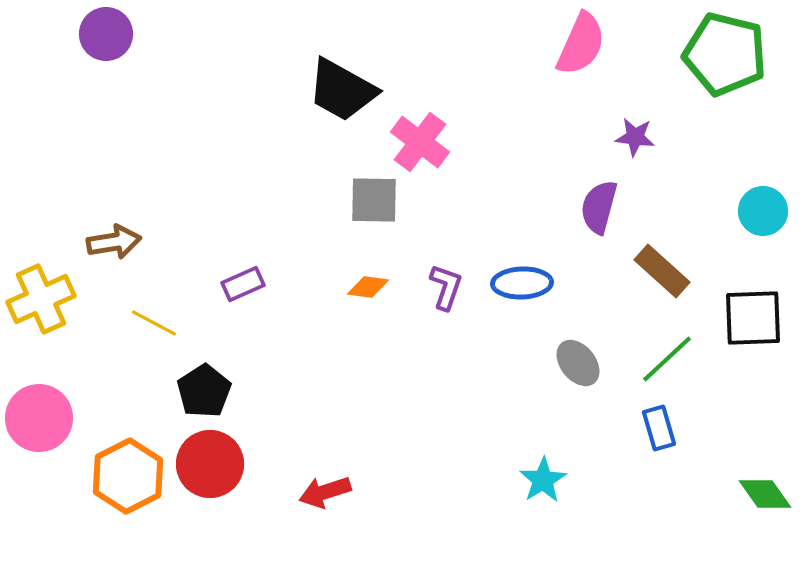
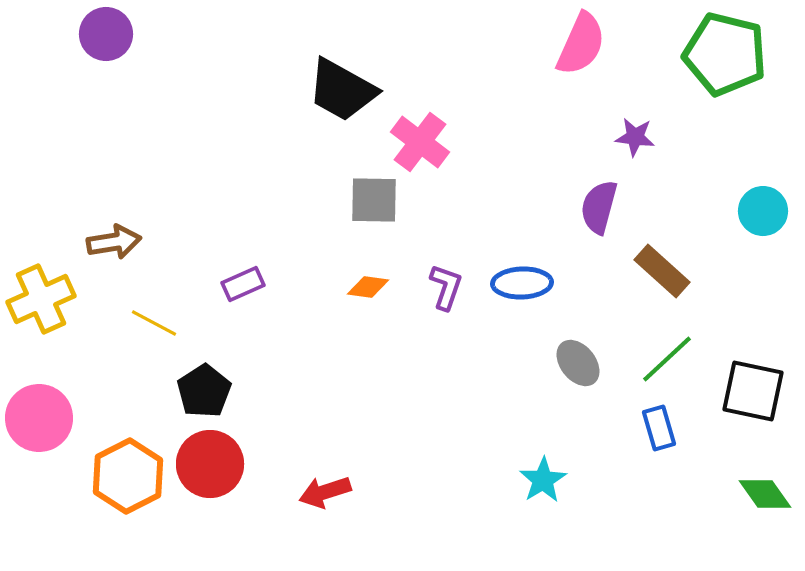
black square: moved 73 px down; rotated 14 degrees clockwise
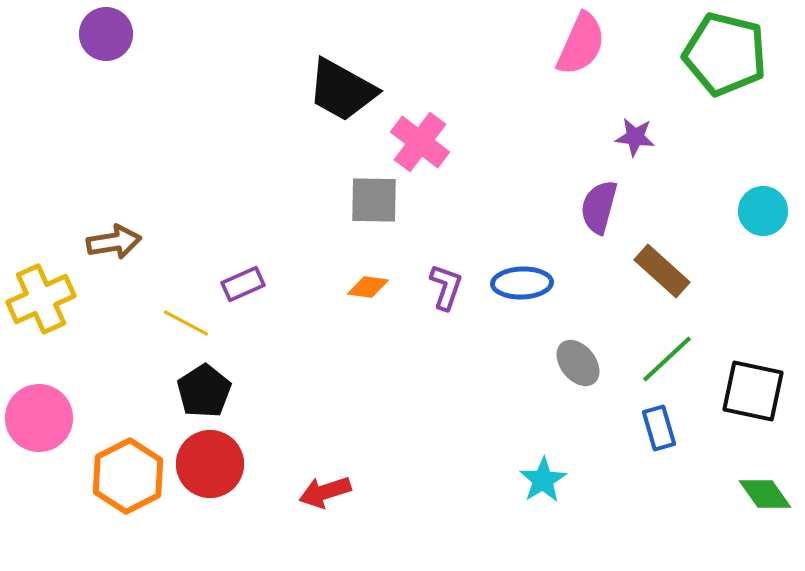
yellow line: moved 32 px right
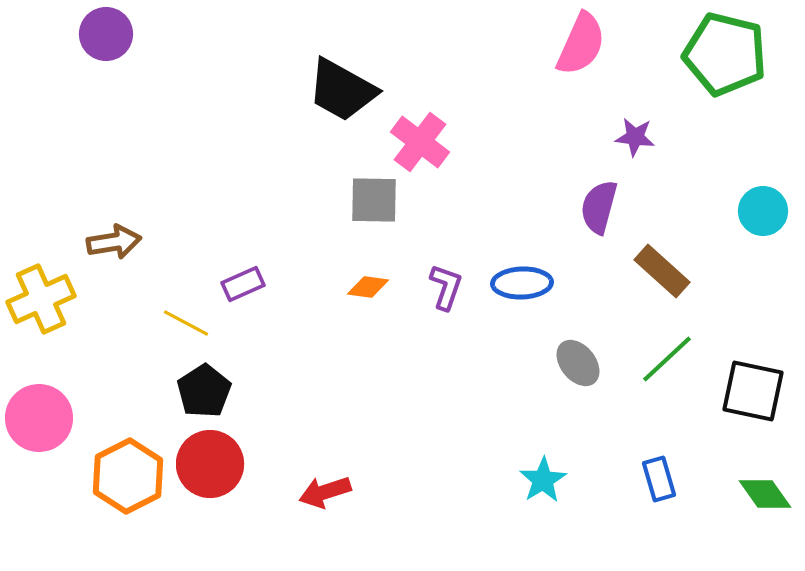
blue rectangle: moved 51 px down
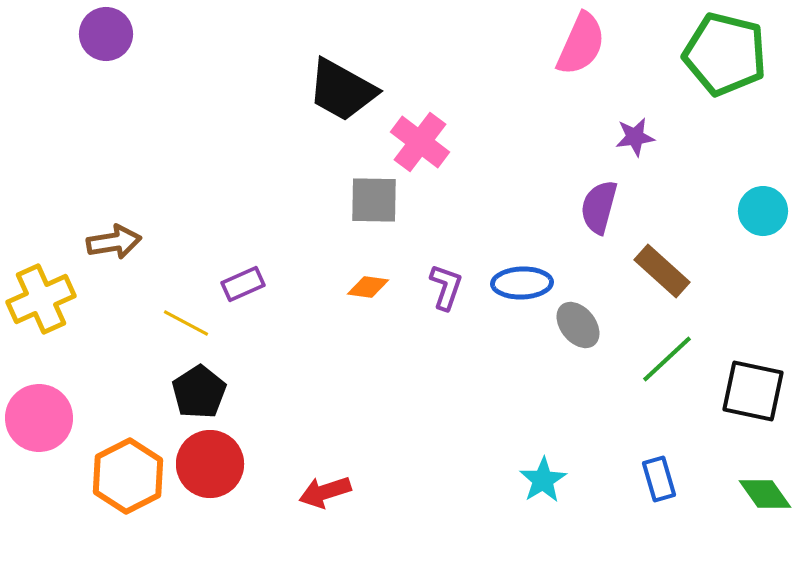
purple star: rotated 15 degrees counterclockwise
gray ellipse: moved 38 px up
black pentagon: moved 5 px left, 1 px down
